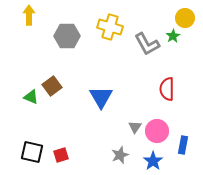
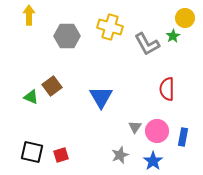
blue rectangle: moved 8 px up
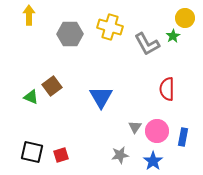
gray hexagon: moved 3 px right, 2 px up
gray star: rotated 12 degrees clockwise
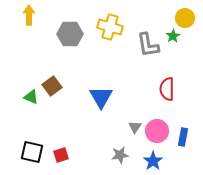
gray L-shape: moved 1 px right, 1 px down; rotated 20 degrees clockwise
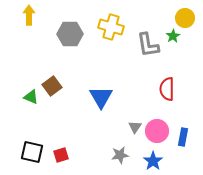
yellow cross: moved 1 px right
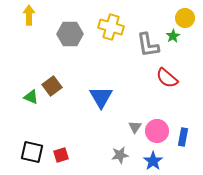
red semicircle: moved 11 px up; rotated 50 degrees counterclockwise
